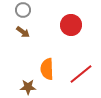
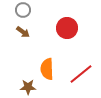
red circle: moved 4 px left, 3 px down
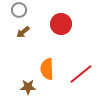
gray circle: moved 4 px left
red circle: moved 6 px left, 4 px up
brown arrow: rotated 104 degrees clockwise
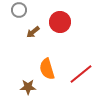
red circle: moved 1 px left, 2 px up
brown arrow: moved 10 px right
orange semicircle: rotated 15 degrees counterclockwise
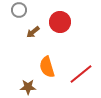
orange semicircle: moved 2 px up
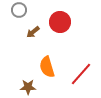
red line: rotated 10 degrees counterclockwise
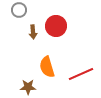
red circle: moved 4 px left, 4 px down
brown arrow: rotated 56 degrees counterclockwise
red line: rotated 25 degrees clockwise
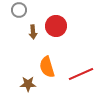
brown star: moved 3 px up
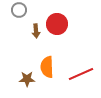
red circle: moved 1 px right, 2 px up
brown arrow: moved 3 px right, 1 px up
orange semicircle: rotated 15 degrees clockwise
brown star: moved 1 px left, 5 px up
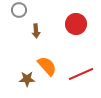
red circle: moved 19 px right
orange semicircle: moved 1 px up; rotated 140 degrees clockwise
